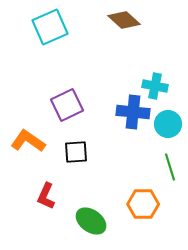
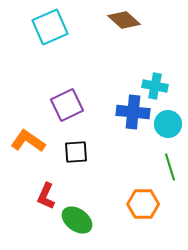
green ellipse: moved 14 px left, 1 px up
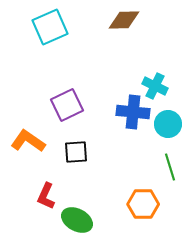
brown diamond: rotated 44 degrees counterclockwise
cyan cross: rotated 15 degrees clockwise
green ellipse: rotated 8 degrees counterclockwise
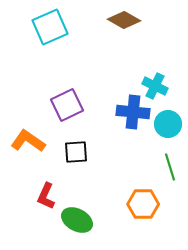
brown diamond: rotated 32 degrees clockwise
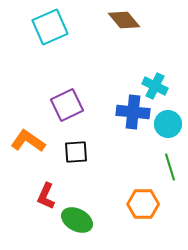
brown diamond: rotated 20 degrees clockwise
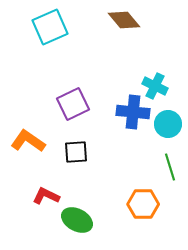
purple square: moved 6 px right, 1 px up
red L-shape: rotated 92 degrees clockwise
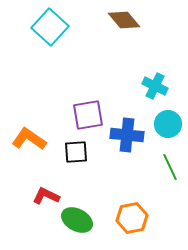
cyan square: rotated 24 degrees counterclockwise
purple square: moved 15 px right, 11 px down; rotated 16 degrees clockwise
blue cross: moved 6 px left, 23 px down
orange L-shape: moved 1 px right, 2 px up
green line: rotated 8 degrees counterclockwise
orange hexagon: moved 11 px left, 14 px down; rotated 12 degrees counterclockwise
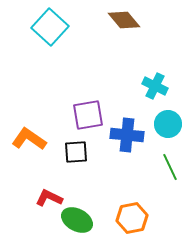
red L-shape: moved 3 px right, 2 px down
